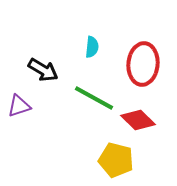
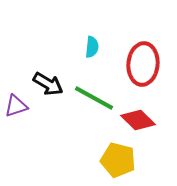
black arrow: moved 5 px right, 14 px down
purple triangle: moved 3 px left
yellow pentagon: moved 2 px right
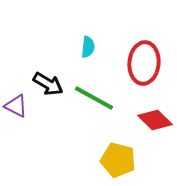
cyan semicircle: moved 4 px left
red ellipse: moved 1 px right, 1 px up
purple triangle: rotated 45 degrees clockwise
red diamond: moved 17 px right
